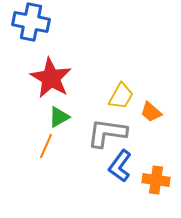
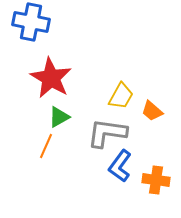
orange trapezoid: moved 1 px right, 1 px up
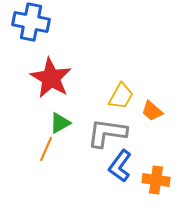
green triangle: moved 1 px right, 6 px down
orange line: moved 3 px down
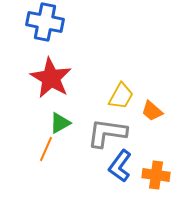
blue cross: moved 14 px right
orange cross: moved 5 px up
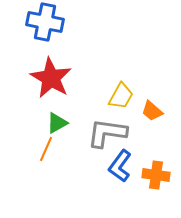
green triangle: moved 3 px left
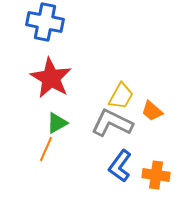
gray L-shape: moved 5 px right, 10 px up; rotated 18 degrees clockwise
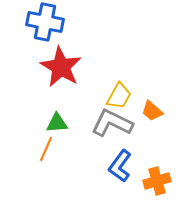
red star: moved 10 px right, 11 px up
yellow trapezoid: moved 2 px left
green triangle: rotated 25 degrees clockwise
orange cross: moved 1 px right, 6 px down; rotated 24 degrees counterclockwise
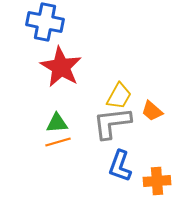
gray L-shape: rotated 33 degrees counterclockwise
orange line: moved 12 px right, 7 px up; rotated 50 degrees clockwise
blue L-shape: rotated 16 degrees counterclockwise
orange cross: rotated 12 degrees clockwise
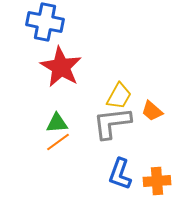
orange line: rotated 20 degrees counterclockwise
blue L-shape: moved 8 px down
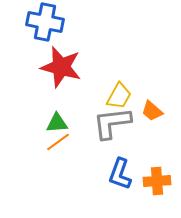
red star: rotated 15 degrees counterclockwise
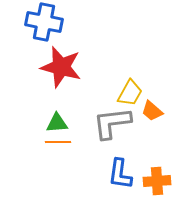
blue cross: moved 1 px left
yellow trapezoid: moved 11 px right, 3 px up
orange line: rotated 35 degrees clockwise
blue L-shape: rotated 12 degrees counterclockwise
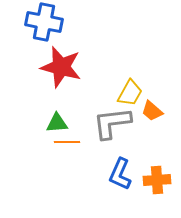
orange line: moved 9 px right
blue L-shape: rotated 16 degrees clockwise
orange cross: moved 1 px up
